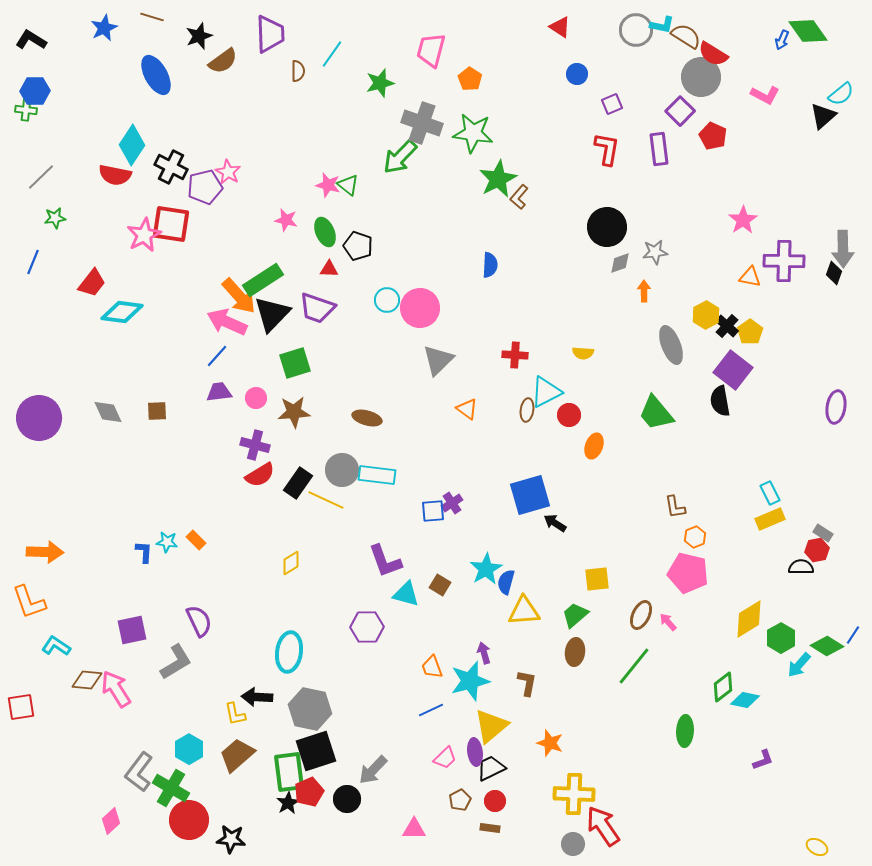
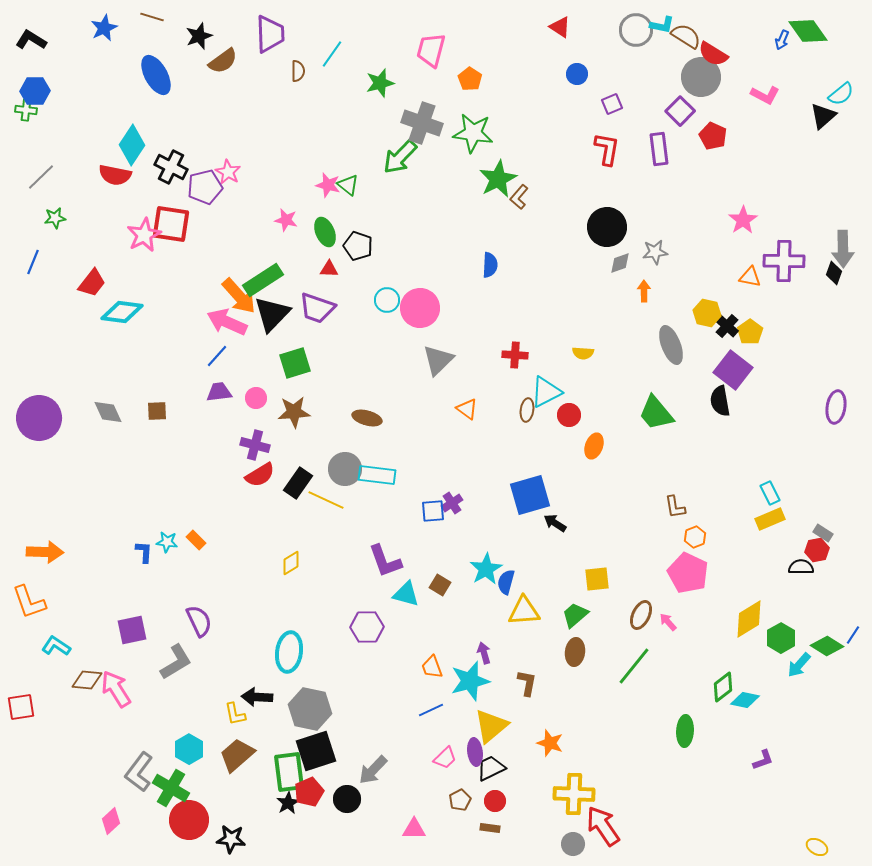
yellow hexagon at (706, 315): moved 1 px right, 2 px up; rotated 20 degrees counterclockwise
gray circle at (342, 470): moved 3 px right, 1 px up
pink pentagon at (688, 573): rotated 12 degrees clockwise
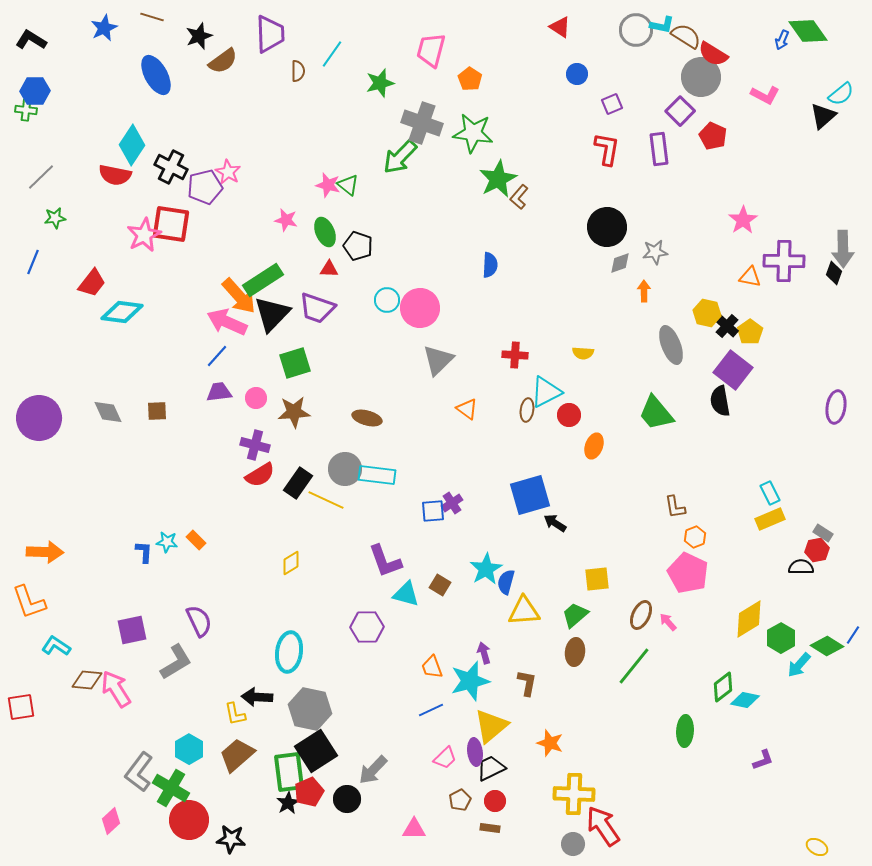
black square at (316, 751): rotated 15 degrees counterclockwise
